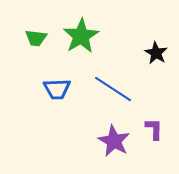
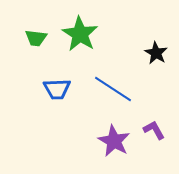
green star: moved 1 px left, 2 px up; rotated 9 degrees counterclockwise
purple L-shape: moved 1 px down; rotated 30 degrees counterclockwise
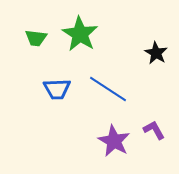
blue line: moved 5 px left
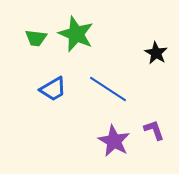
green star: moved 4 px left; rotated 9 degrees counterclockwise
blue trapezoid: moved 4 px left; rotated 28 degrees counterclockwise
purple L-shape: rotated 10 degrees clockwise
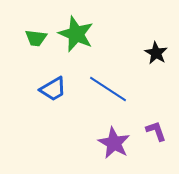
purple L-shape: moved 2 px right, 1 px down
purple star: moved 2 px down
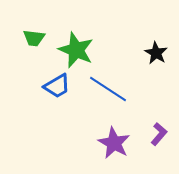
green star: moved 16 px down
green trapezoid: moved 2 px left
blue trapezoid: moved 4 px right, 3 px up
purple L-shape: moved 3 px right, 3 px down; rotated 60 degrees clockwise
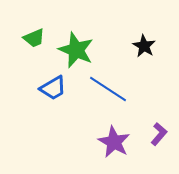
green trapezoid: rotated 30 degrees counterclockwise
black star: moved 12 px left, 7 px up
blue trapezoid: moved 4 px left, 2 px down
purple star: moved 1 px up
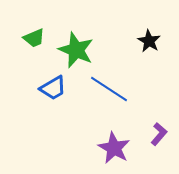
black star: moved 5 px right, 5 px up
blue line: moved 1 px right
purple star: moved 6 px down
